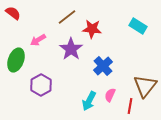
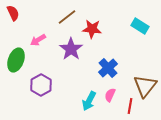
red semicircle: rotated 28 degrees clockwise
cyan rectangle: moved 2 px right
blue cross: moved 5 px right, 2 px down
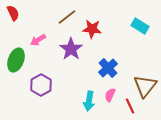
cyan arrow: rotated 18 degrees counterclockwise
red line: rotated 35 degrees counterclockwise
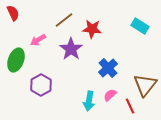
brown line: moved 3 px left, 3 px down
brown triangle: moved 1 px up
pink semicircle: rotated 24 degrees clockwise
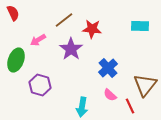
cyan rectangle: rotated 30 degrees counterclockwise
purple hexagon: moved 1 px left; rotated 15 degrees counterclockwise
pink semicircle: rotated 96 degrees counterclockwise
cyan arrow: moved 7 px left, 6 px down
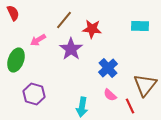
brown line: rotated 12 degrees counterclockwise
purple hexagon: moved 6 px left, 9 px down
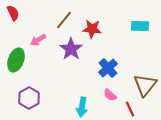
purple hexagon: moved 5 px left, 4 px down; rotated 15 degrees clockwise
red line: moved 3 px down
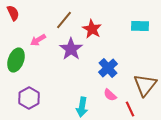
red star: rotated 24 degrees clockwise
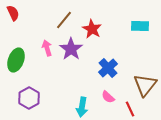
pink arrow: moved 9 px right, 8 px down; rotated 105 degrees clockwise
pink semicircle: moved 2 px left, 2 px down
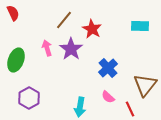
cyan arrow: moved 2 px left
